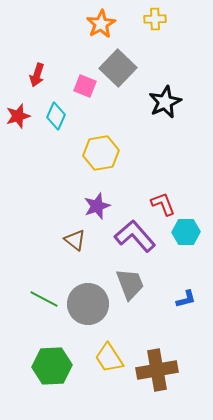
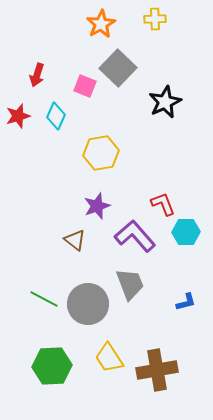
blue L-shape: moved 3 px down
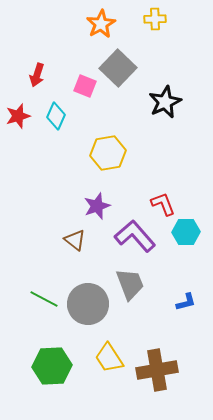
yellow hexagon: moved 7 px right
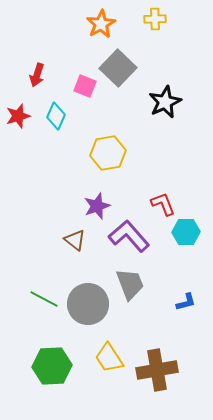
purple L-shape: moved 6 px left
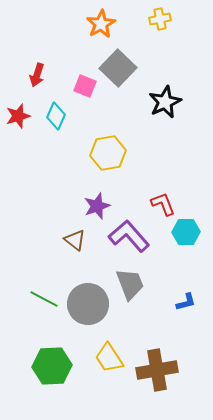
yellow cross: moved 5 px right; rotated 10 degrees counterclockwise
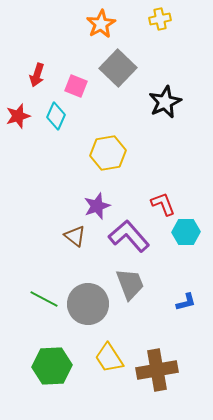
pink square: moved 9 px left
brown triangle: moved 4 px up
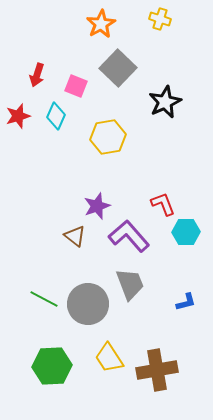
yellow cross: rotated 30 degrees clockwise
yellow hexagon: moved 16 px up
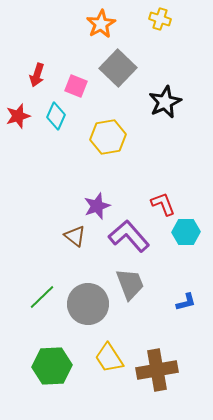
green line: moved 2 px left, 2 px up; rotated 72 degrees counterclockwise
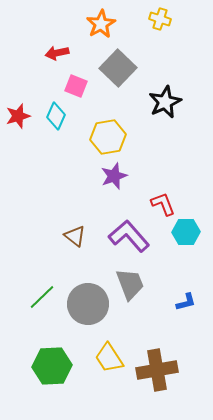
red arrow: moved 20 px right, 22 px up; rotated 60 degrees clockwise
purple star: moved 17 px right, 30 px up
